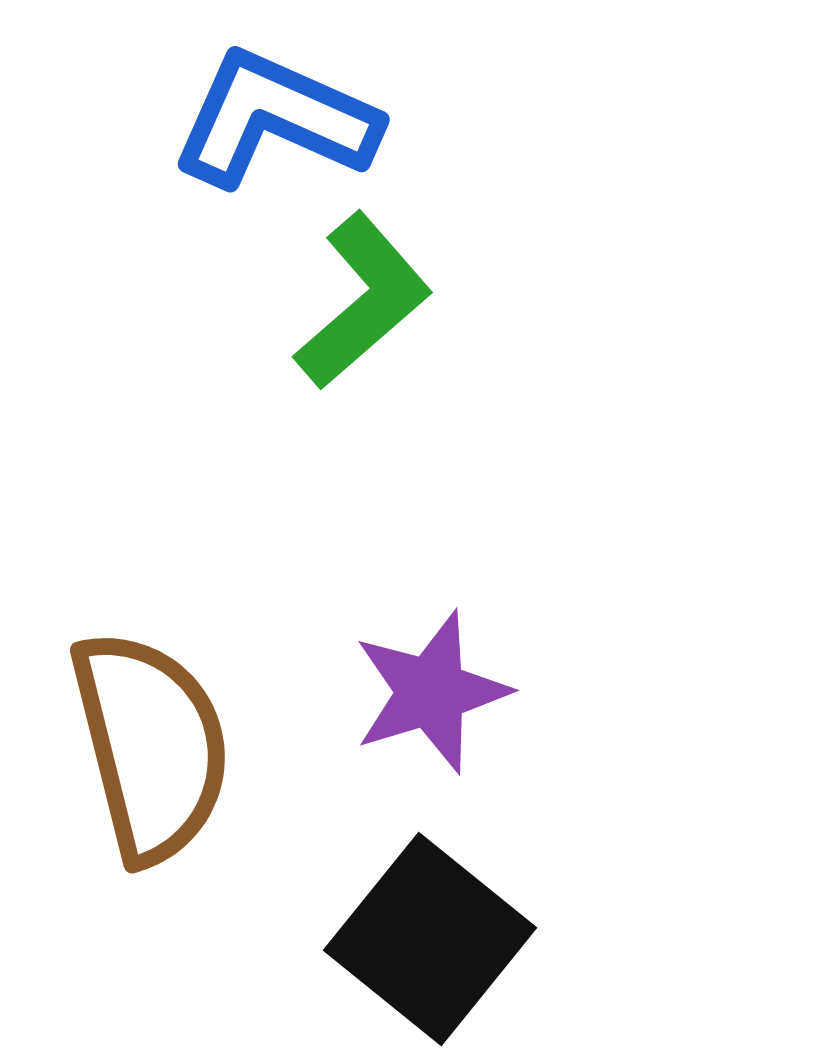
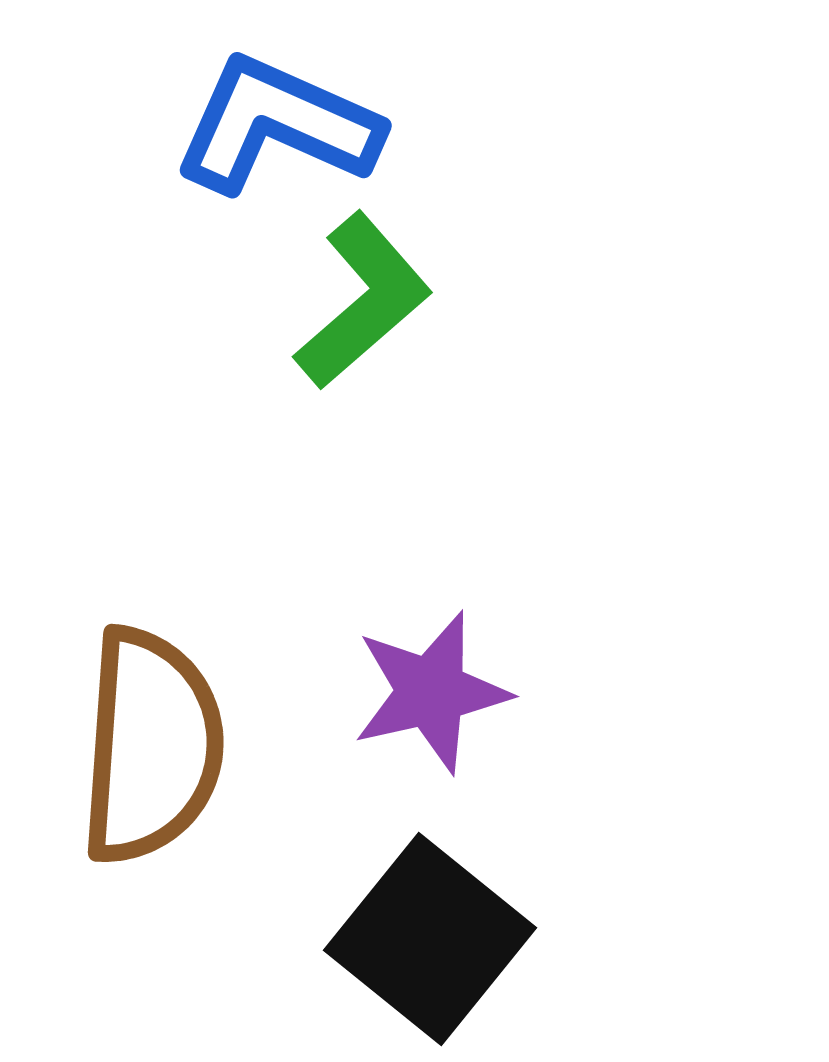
blue L-shape: moved 2 px right, 6 px down
purple star: rotated 4 degrees clockwise
brown semicircle: rotated 18 degrees clockwise
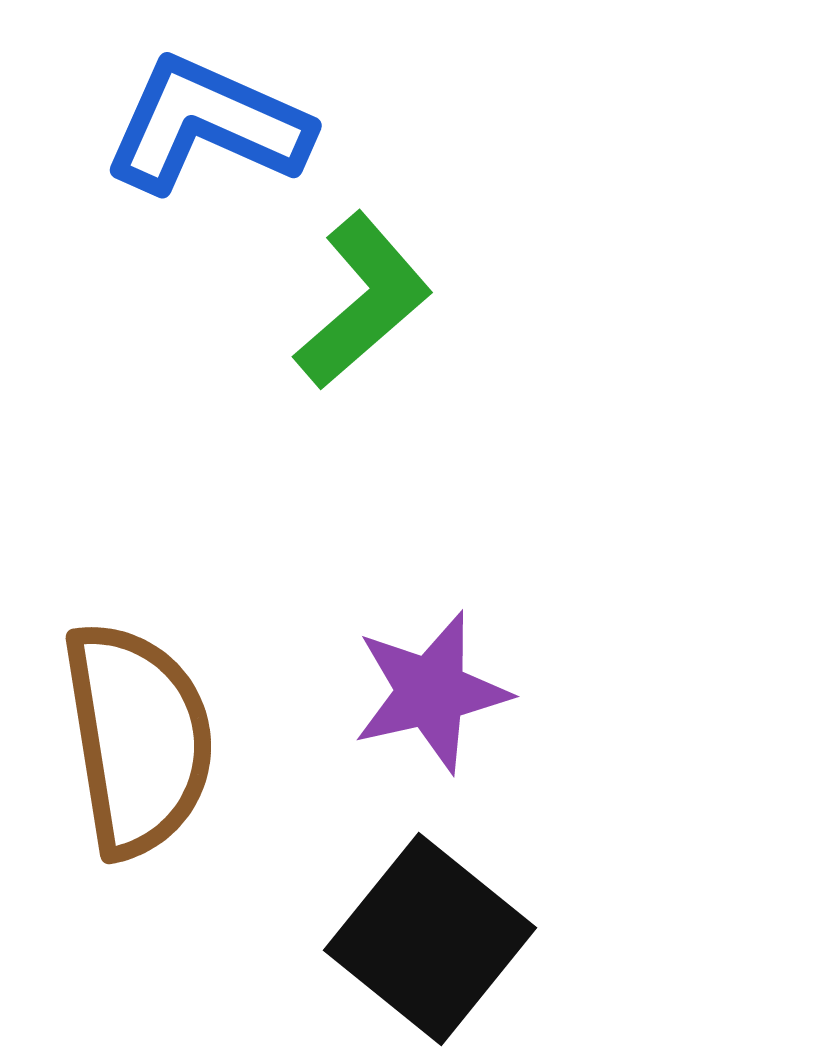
blue L-shape: moved 70 px left
brown semicircle: moved 13 px left, 7 px up; rotated 13 degrees counterclockwise
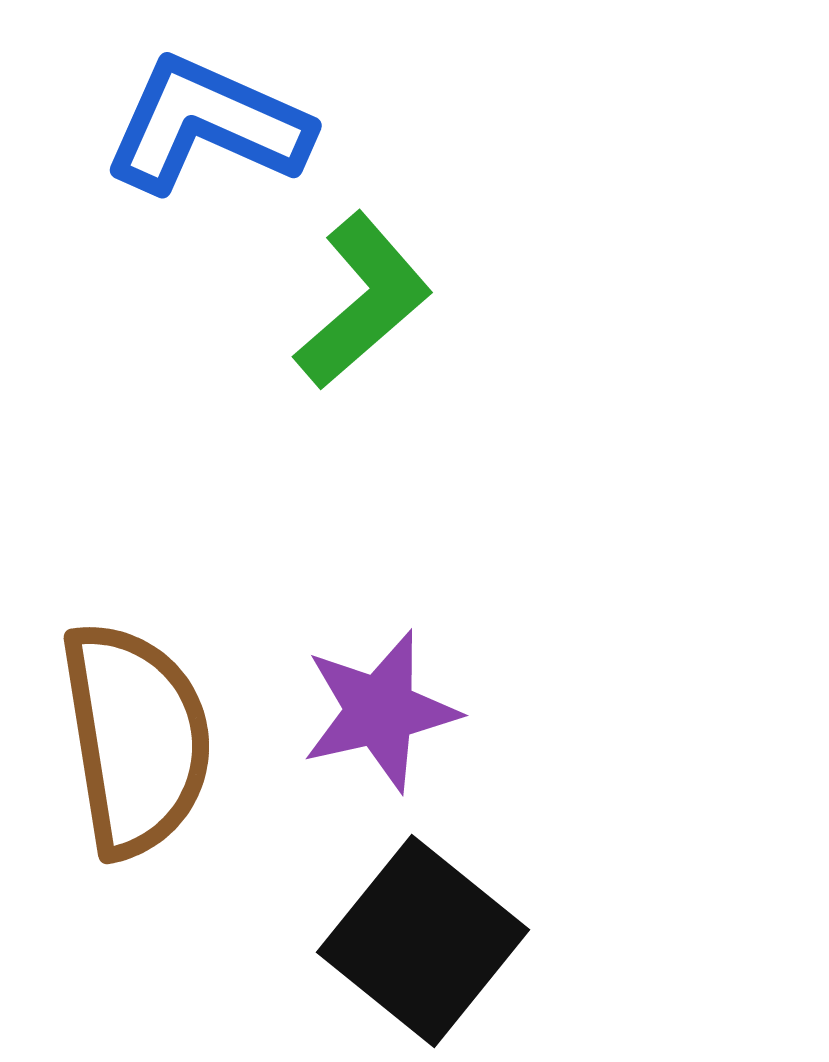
purple star: moved 51 px left, 19 px down
brown semicircle: moved 2 px left
black square: moved 7 px left, 2 px down
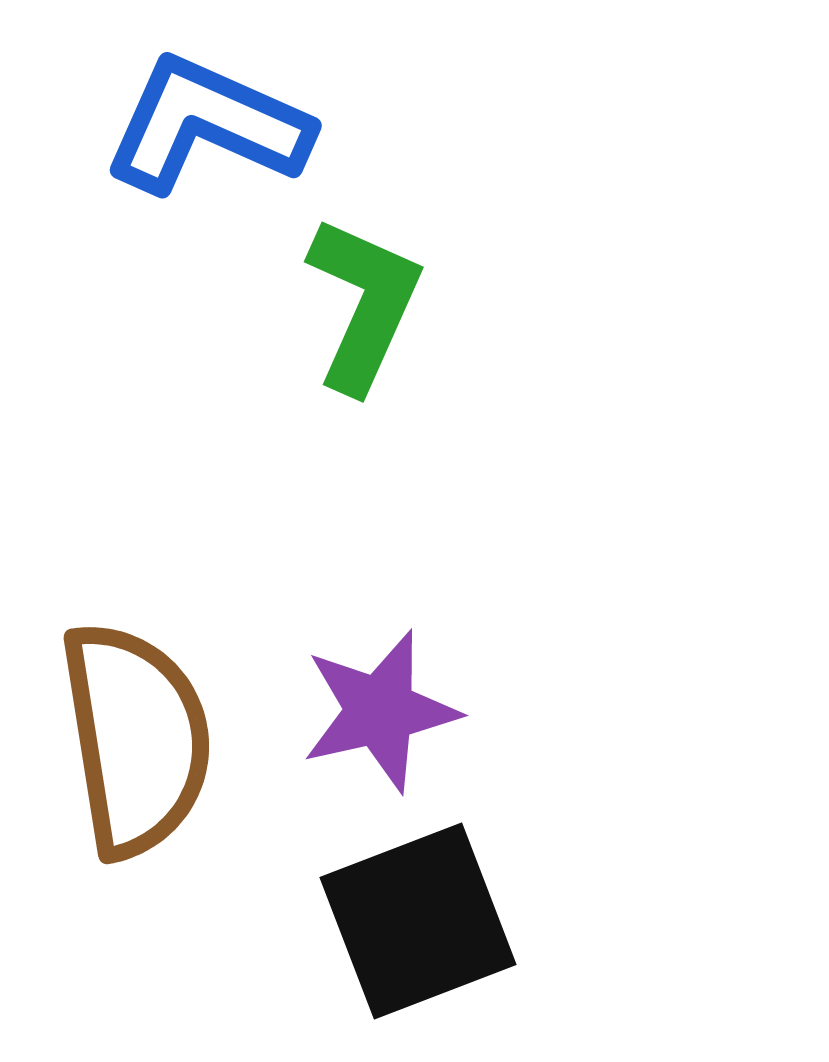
green L-shape: moved 1 px right, 3 px down; rotated 25 degrees counterclockwise
black square: moved 5 px left, 20 px up; rotated 30 degrees clockwise
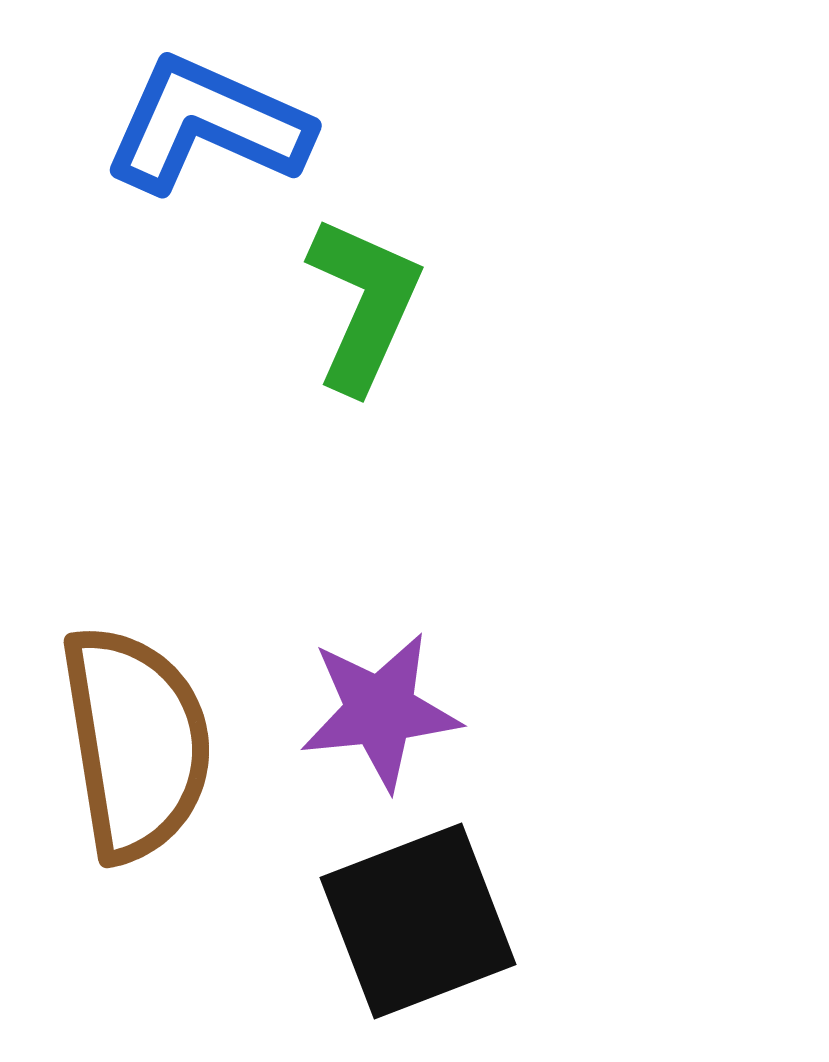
purple star: rotated 7 degrees clockwise
brown semicircle: moved 4 px down
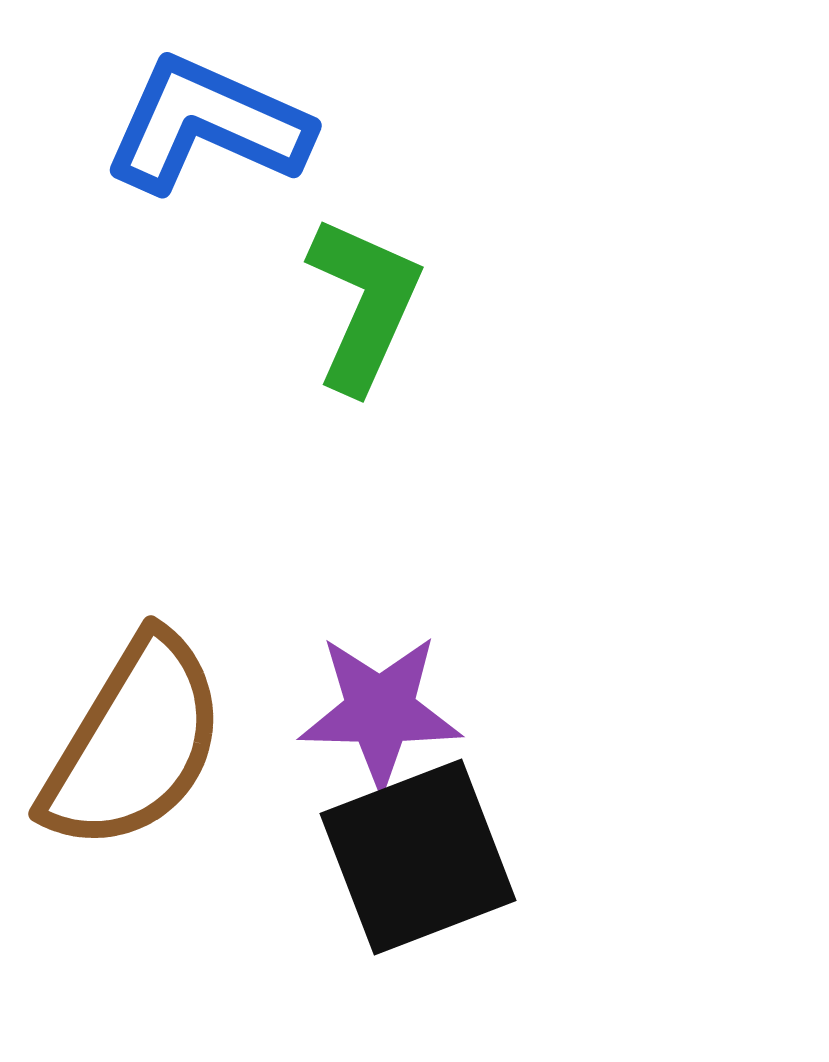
purple star: rotated 7 degrees clockwise
brown semicircle: moved 2 px left; rotated 40 degrees clockwise
black square: moved 64 px up
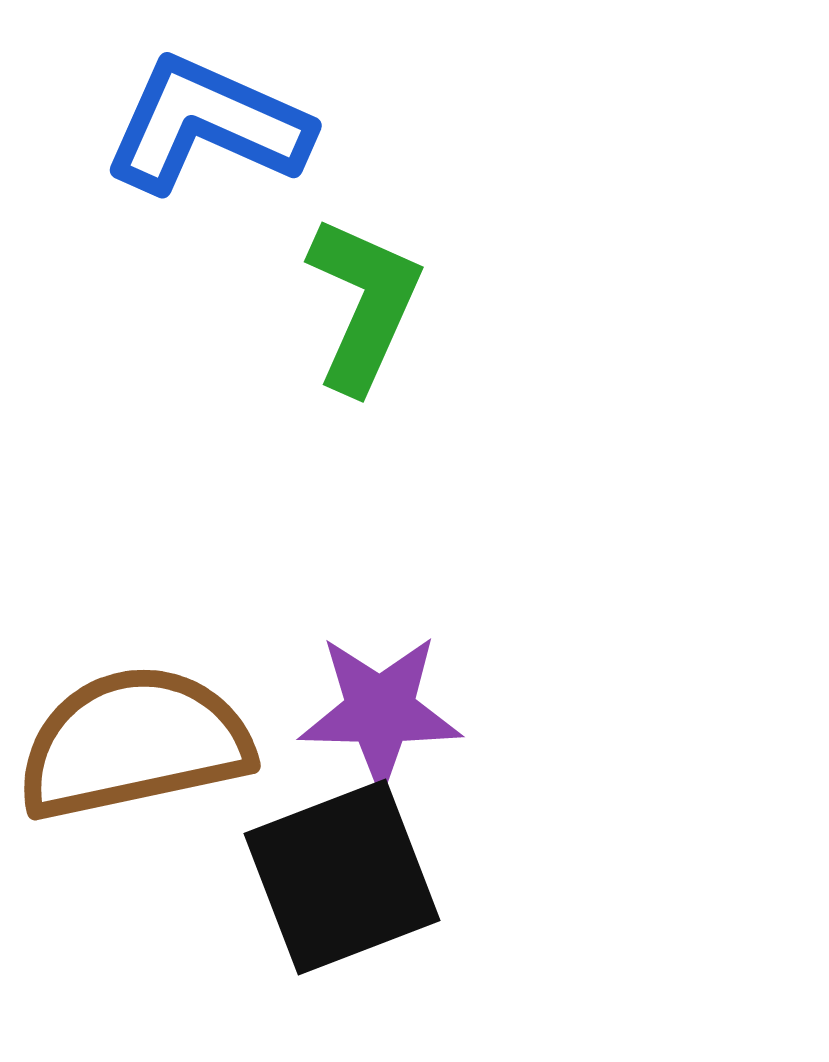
brown semicircle: rotated 133 degrees counterclockwise
black square: moved 76 px left, 20 px down
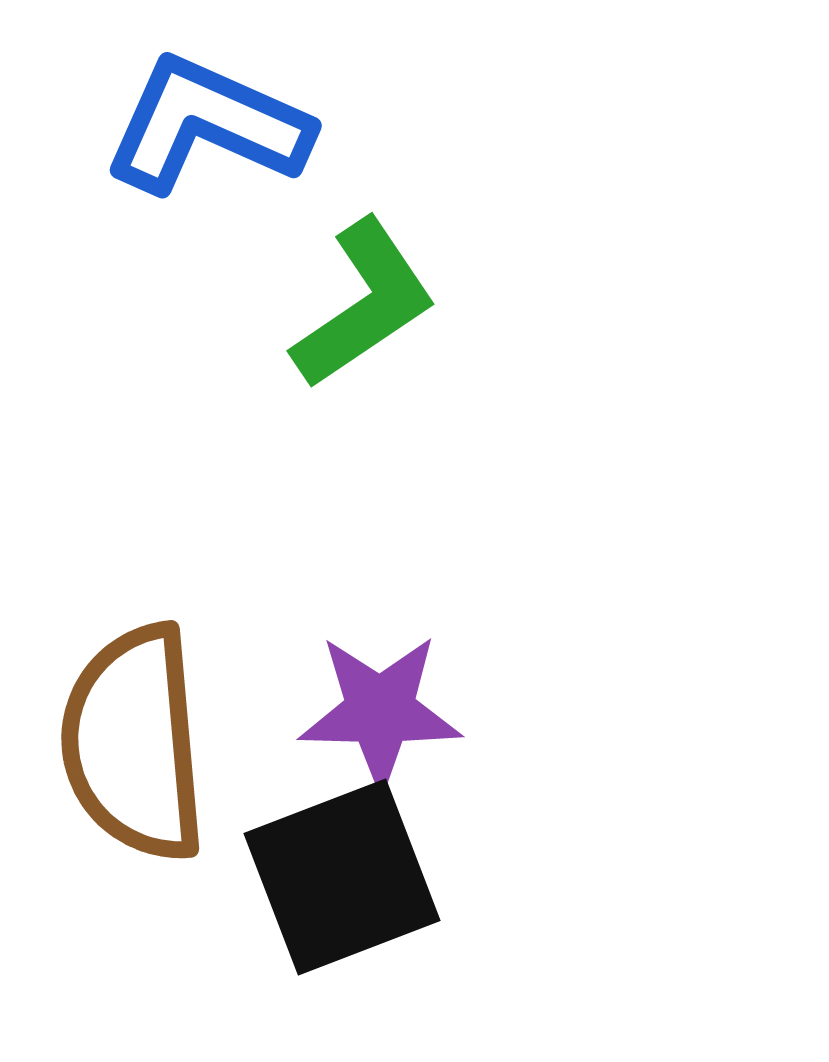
green L-shape: rotated 32 degrees clockwise
brown semicircle: rotated 83 degrees counterclockwise
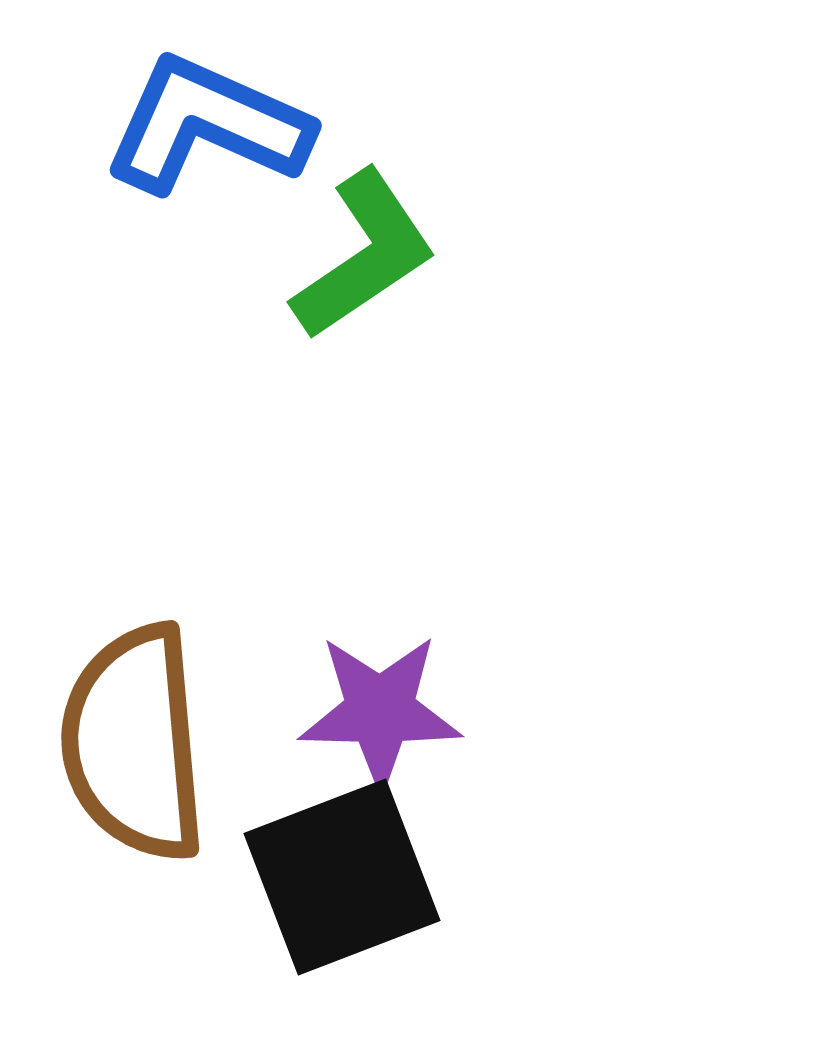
green L-shape: moved 49 px up
